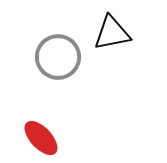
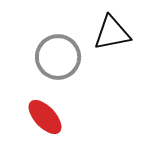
red ellipse: moved 4 px right, 21 px up
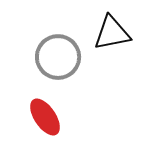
red ellipse: rotated 9 degrees clockwise
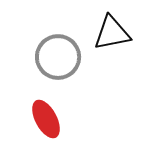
red ellipse: moved 1 px right, 2 px down; rotated 6 degrees clockwise
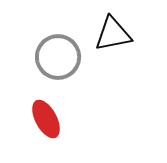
black triangle: moved 1 px right, 1 px down
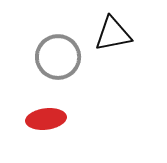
red ellipse: rotated 69 degrees counterclockwise
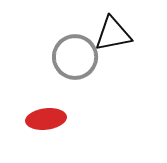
gray circle: moved 17 px right
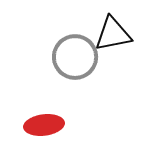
red ellipse: moved 2 px left, 6 px down
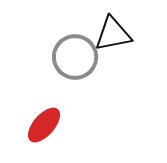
red ellipse: rotated 42 degrees counterclockwise
